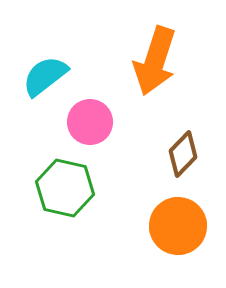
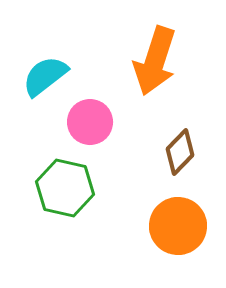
brown diamond: moved 3 px left, 2 px up
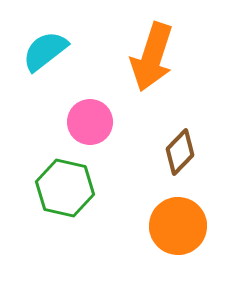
orange arrow: moved 3 px left, 4 px up
cyan semicircle: moved 25 px up
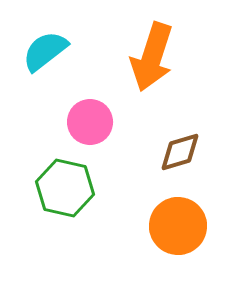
brown diamond: rotated 30 degrees clockwise
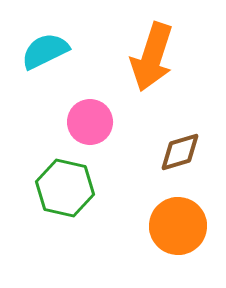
cyan semicircle: rotated 12 degrees clockwise
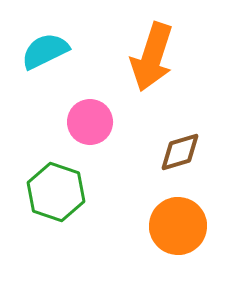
green hexagon: moved 9 px left, 4 px down; rotated 6 degrees clockwise
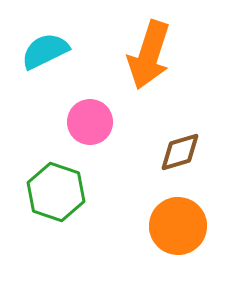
orange arrow: moved 3 px left, 2 px up
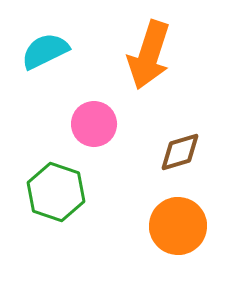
pink circle: moved 4 px right, 2 px down
